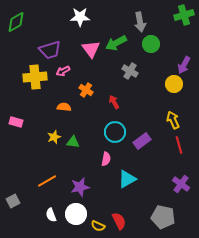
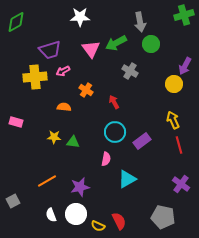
purple arrow: moved 1 px right, 1 px down
yellow star: rotated 24 degrees clockwise
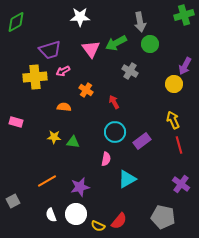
green circle: moved 1 px left
red semicircle: rotated 66 degrees clockwise
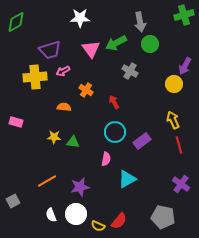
white star: moved 1 px down
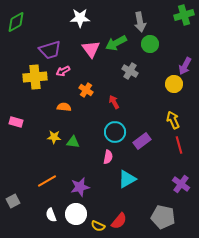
pink semicircle: moved 2 px right, 2 px up
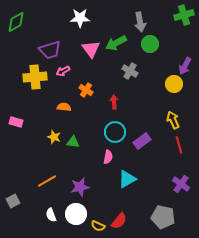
red arrow: rotated 24 degrees clockwise
yellow star: rotated 16 degrees clockwise
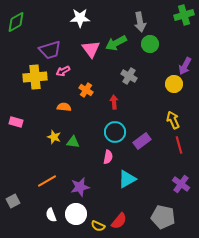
gray cross: moved 1 px left, 5 px down
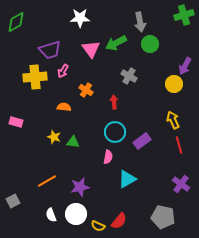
pink arrow: rotated 32 degrees counterclockwise
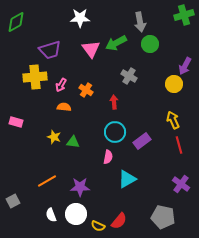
pink arrow: moved 2 px left, 14 px down
purple star: rotated 12 degrees clockwise
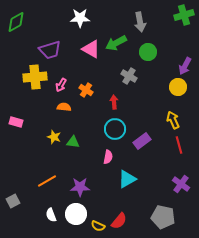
green circle: moved 2 px left, 8 px down
pink triangle: rotated 24 degrees counterclockwise
yellow circle: moved 4 px right, 3 px down
cyan circle: moved 3 px up
